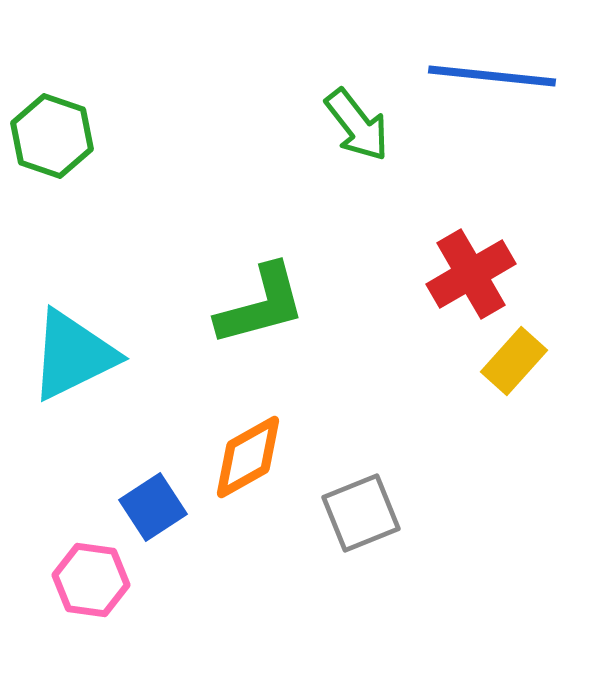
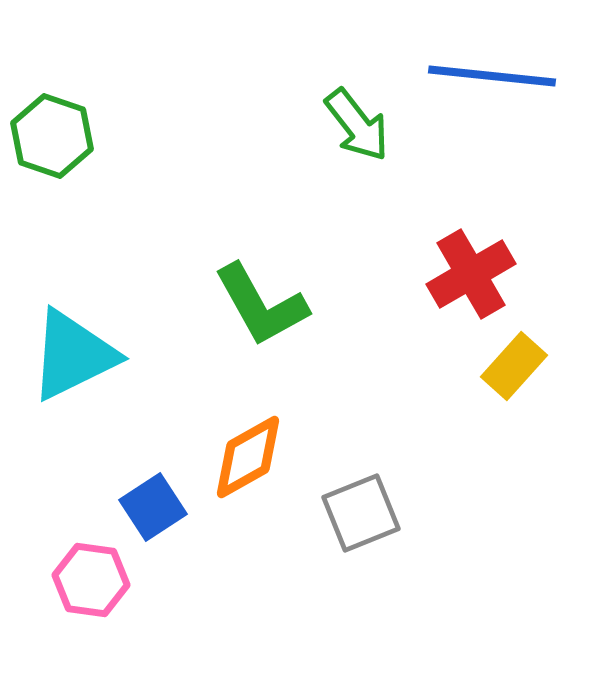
green L-shape: rotated 76 degrees clockwise
yellow rectangle: moved 5 px down
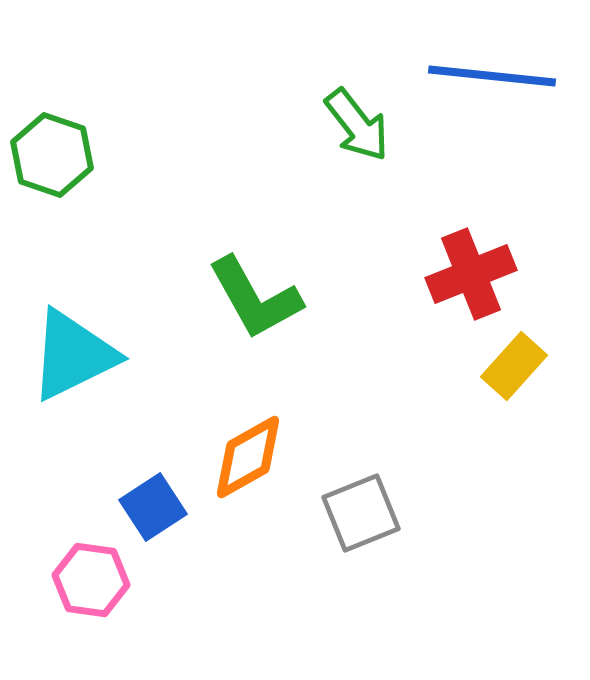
green hexagon: moved 19 px down
red cross: rotated 8 degrees clockwise
green L-shape: moved 6 px left, 7 px up
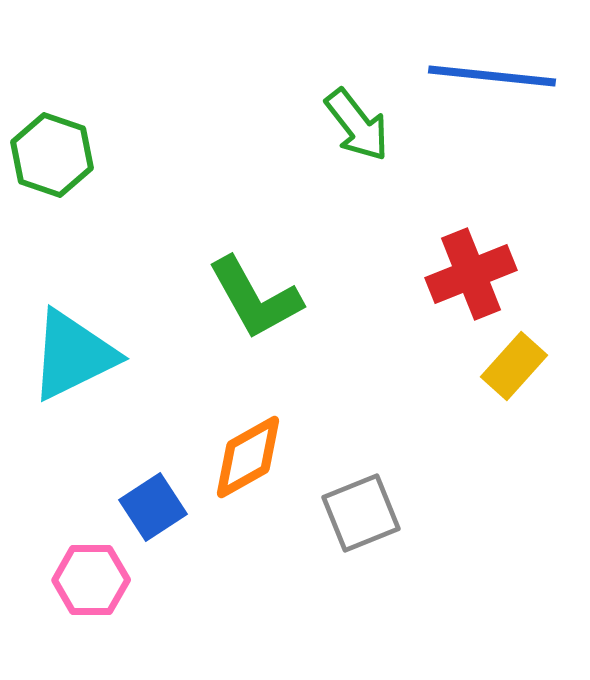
pink hexagon: rotated 8 degrees counterclockwise
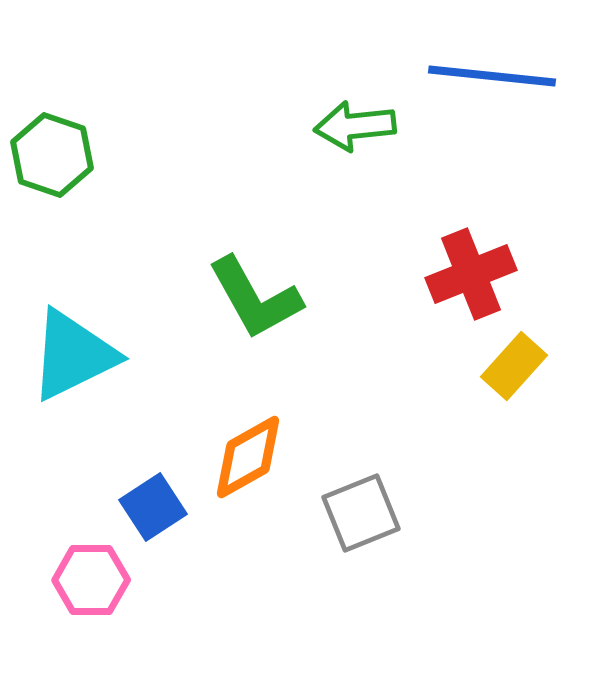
green arrow: moved 2 px left, 1 px down; rotated 122 degrees clockwise
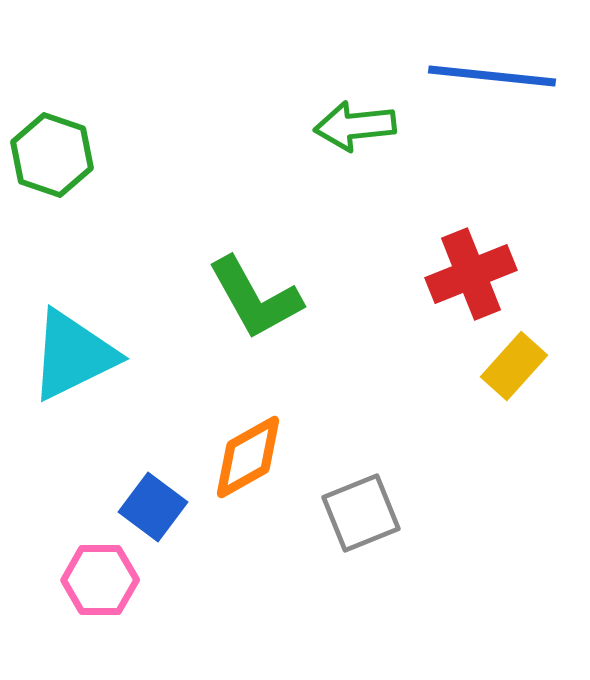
blue square: rotated 20 degrees counterclockwise
pink hexagon: moved 9 px right
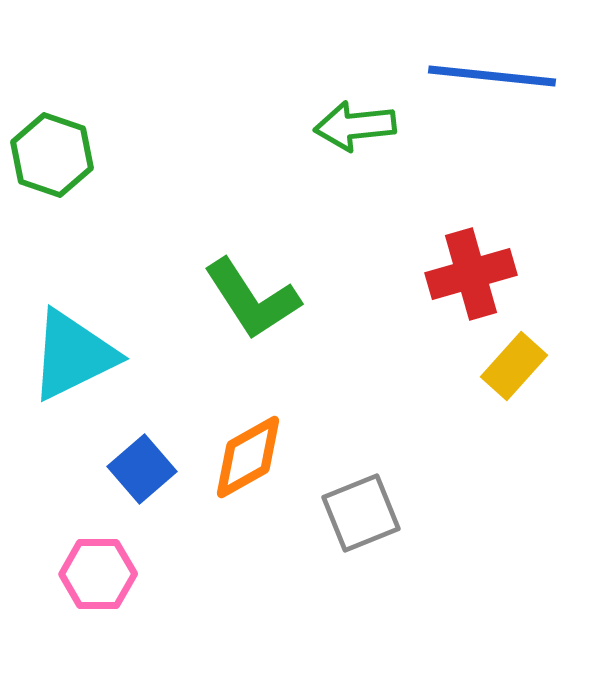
red cross: rotated 6 degrees clockwise
green L-shape: moved 3 px left, 1 px down; rotated 4 degrees counterclockwise
blue square: moved 11 px left, 38 px up; rotated 12 degrees clockwise
pink hexagon: moved 2 px left, 6 px up
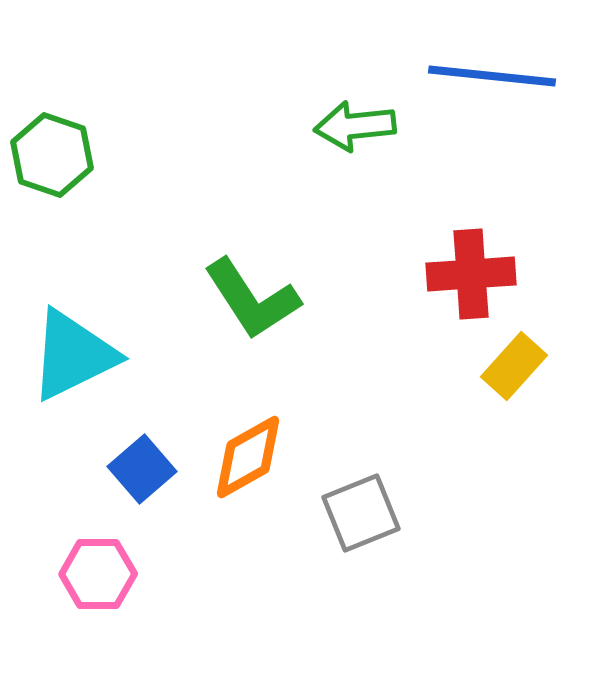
red cross: rotated 12 degrees clockwise
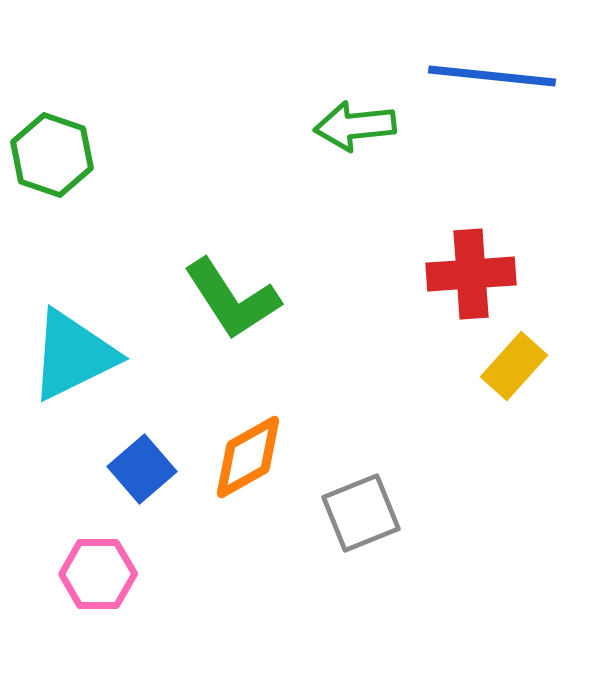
green L-shape: moved 20 px left
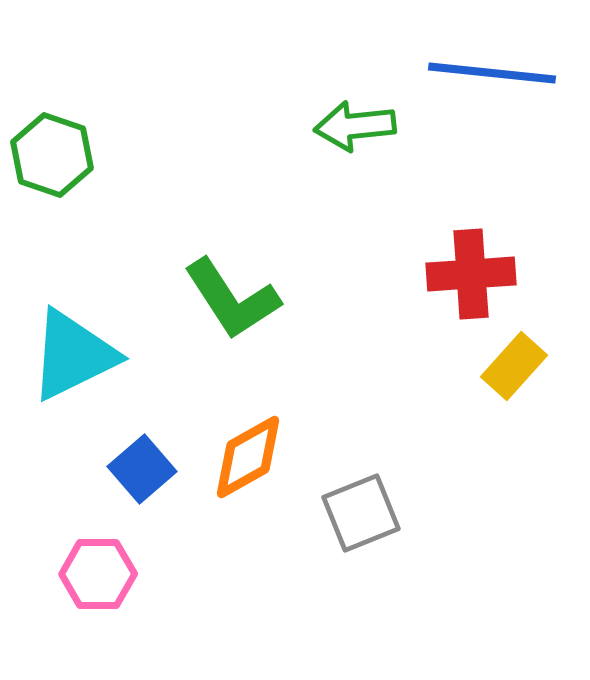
blue line: moved 3 px up
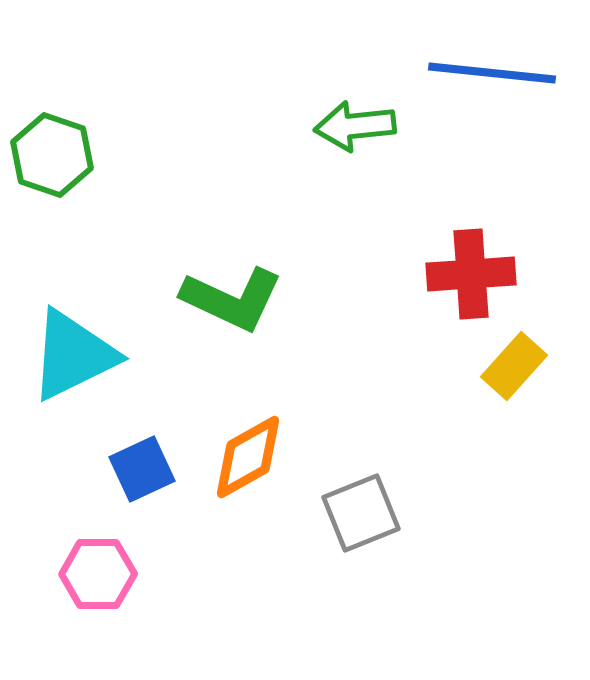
green L-shape: rotated 32 degrees counterclockwise
blue square: rotated 16 degrees clockwise
